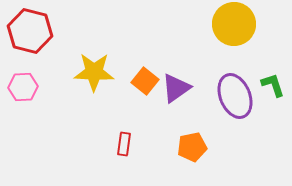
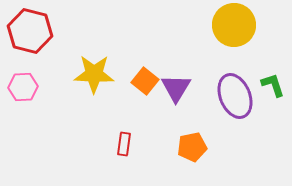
yellow circle: moved 1 px down
yellow star: moved 2 px down
purple triangle: rotated 24 degrees counterclockwise
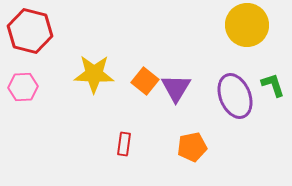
yellow circle: moved 13 px right
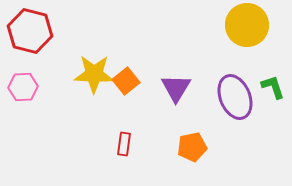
orange square: moved 19 px left; rotated 12 degrees clockwise
green L-shape: moved 2 px down
purple ellipse: moved 1 px down
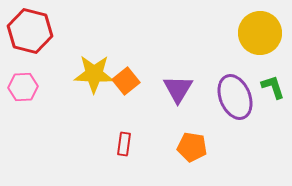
yellow circle: moved 13 px right, 8 px down
purple triangle: moved 2 px right, 1 px down
orange pentagon: rotated 20 degrees clockwise
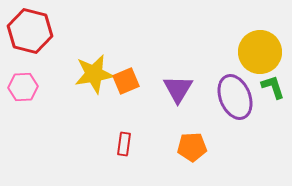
yellow circle: moved 19 px down
yellow star: rotated 12 degrees counterclockwise
orange square: rotated 16 degrees clockwise
orange pentagon: rotated 12 degrees counterclockwise
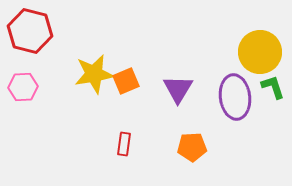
purple ellipse: rotated 15 degrees clockwise
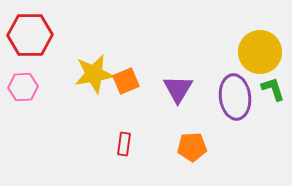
red hexagon: moved 4 px down; rotated 15 degrees counterclockwise
green L-shape: moved 2 px down
